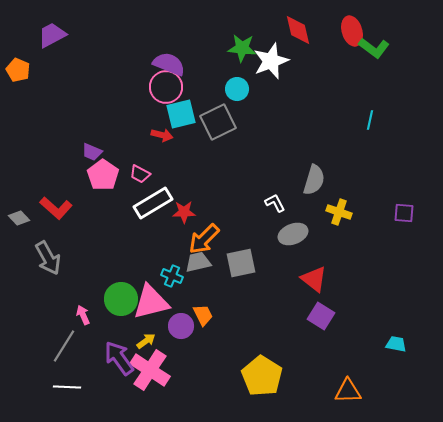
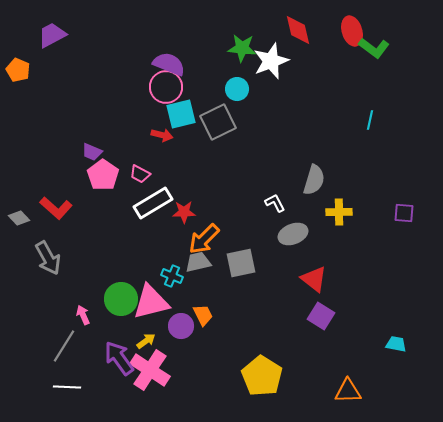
yellow cross at (339, 212): rotated 20 degrees counterclockwise
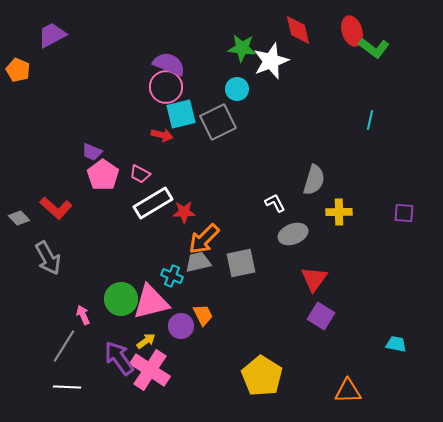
red triangle at (314, 279): rotated 28 degrees clockwise
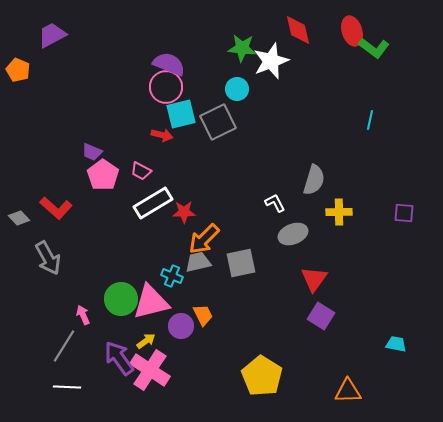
pink trapezoid at (140, 174): moved 1 px right, 3 px up
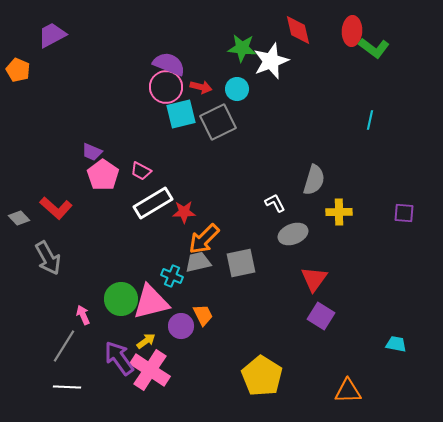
red ellipse at (352, 31): rotated 20 degrees clockwise
red arrow at (162, 135): moved 39 px right, 48 px up
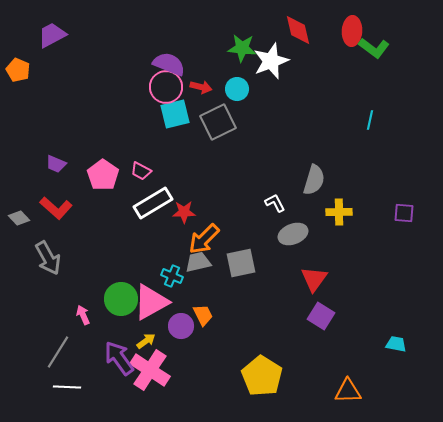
cyan square at (181, 114): moved 6 px left
purple trapezoid at (92, 152): moved 36 px left, 12 px down
pink triangle at (151, 302): rotated 15 degrees counterclockwise
gray line at (64, 346): moved 6 px left, 6 px down
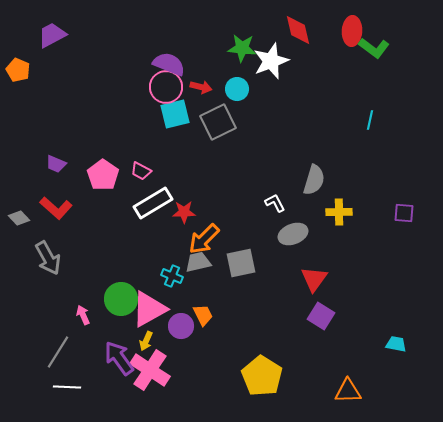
pink triangle at (151, 302): moved 2 px left, 7 px down
yellow arrow at (146, 341): rotated 150 degrees clockwise
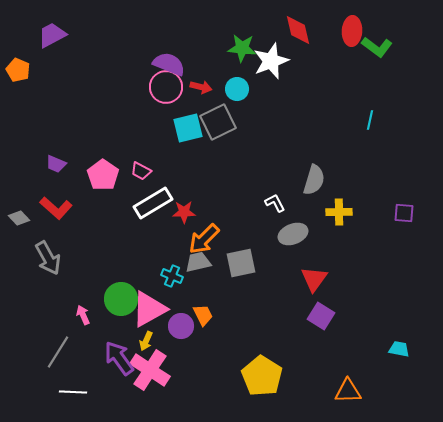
green L-shape at (374, 48): moved 3 px right, 1 px up
cyan square at (175, 114): moved 13 px right, 14 px down
cyan trapezoid at (396, 344): moved 3 px right, 5 px down
white line at (67, 387): moved 6 px right, 5 px down
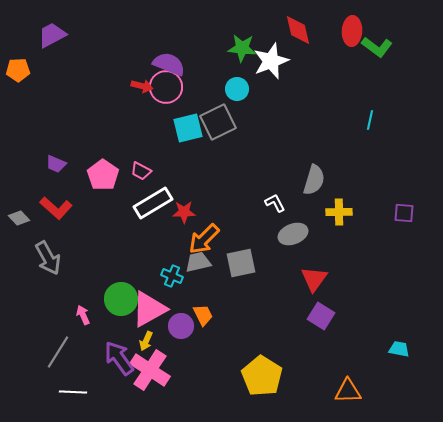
orange pentagon at (18, 70): rotated 25 degrees counterclockwise
red arrow at (201, 87): moved 59 px left, 1 px up
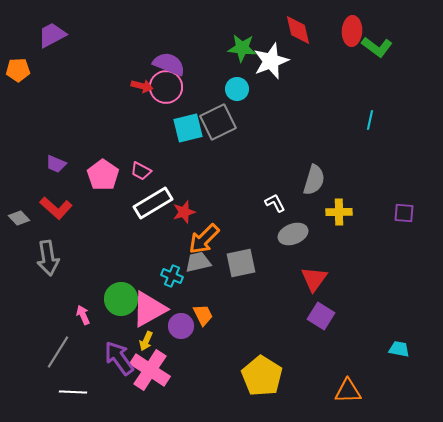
red star at (184, 212): rotated 15 degrees counterclockwise
gray arrow at (48, 258): rotated 20 degrees clockwise
